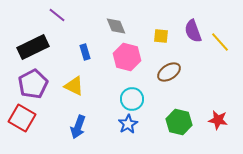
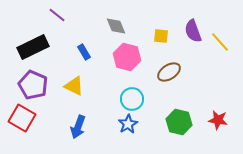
blue rectangle: moved 1 px left; rotated 14 degrees counterclockwise
purple pentagon: moved 1 px down; rotated 20 degrees counterclockwise
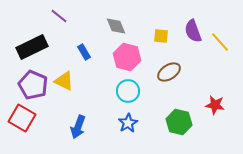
purple line: moved 2 px right, 1 px down
black rectangle: moved 1 px left
yellow triangle: moved 10 px left, 5 px up
cyan circle: moved 4 px left, 8 px up
red star: moved 3 px left, 15 px up
blue star: moved 1 px up
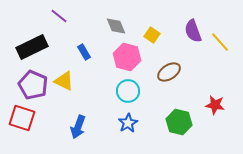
yellow square: moved 9 px left, 1 px up; rotated 28 degrees clockwise
red square: rotated 12 degrees counterclockwise
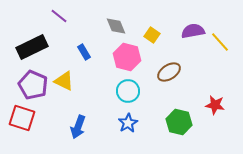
purple semicircle: rotated 100 degrees clockwise
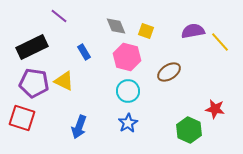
yellow square: moved 6 px left, 4 px up; rotated 14 degrees counterclockwise
purple pentagon: moved 1 px right, 2 px up; rotated 16 degrees counterclockwise
red star: moved 4 px down
green hexagon: moved 10 px right, 8 px down; rotated 10 degrees clockwise
blue arrow: moved 1 px right
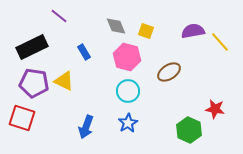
blue arrow: moved 7 px right
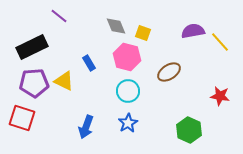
yellow square: moved 3 px left, 2 px down
blue rectangle: moved 5 px right, 11 px down
purple pentagon: rotated 12 degrees counterclockwise
red star: moved 5 px right, 13 px up
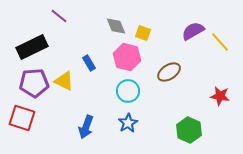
purple semicircle: rotated 20 degrees counterclockwise
